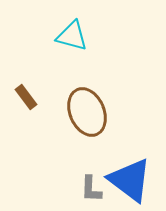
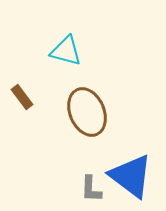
cyan triangle: moved 6 px left, 15 px down
brown rectangle: moved 4 px left
blue triangle: moved 1 px right, 4 px up
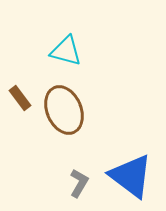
brown rectangle: moved 2 px left, 1 px down
brown ellipse: moved 23 px left, 2 px up
gray L-shape: moved 12 px left, 6 px up; rotated 152 degrees counterclockwise
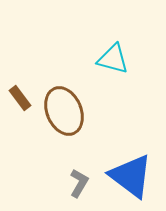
cyan triangle: moved 47 px right, 8 px down
brown ellipse: moved 1 px down
